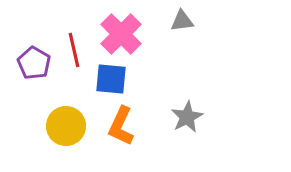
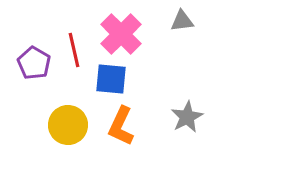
yellow circle: moved 2 px right, 1 px up
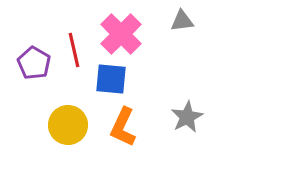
orange L-shape: moved 2 px right, 1 px down
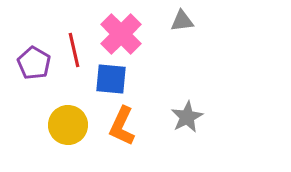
orange L-shape: moved 1 px left, 1 px up
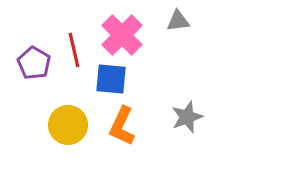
gray triangle: moved 4 px left
pink cross: moved 1 px right, 1 px down
gray star: rotated 8 degrees clockwise
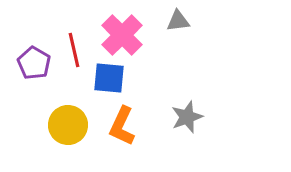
blue square: moved 2 px left, 1 px up
